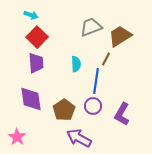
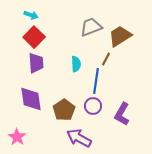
red square: moved 3 px left
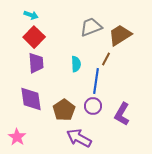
brown trapezoid: moved 1 px up
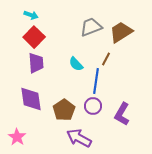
brown trapezoid: moved 1 px right, 3 px up
cyan semicircle: rotated 140 degrees clockwise
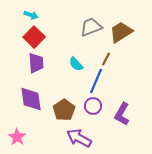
blue line: rotated 15 degrees clockwise
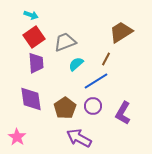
gray trapezoid: moved 26 px left, 15 px down
red square: rotated 10 degrees clockwise
cyan semicircle: rotated 91 degrees clockwise
blue line: rotated 35 degrees clockwise
brown pentagon: moved 1 px right, 2 px up
purple L-shape: moved 1 px right, 1 px up
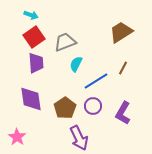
brown line: moved 17 px right, 9 px down
cyan semicircle: rotated 21 degrees counterclockwise
purple arrow: rotated 145 degrees counterclockwise
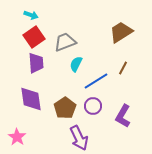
purple L-shape: moved 3 px down
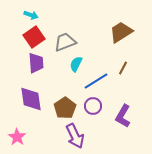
purple arrow: moved 4 px left, 2 px up
